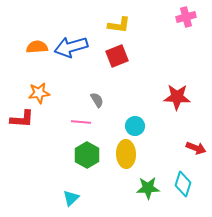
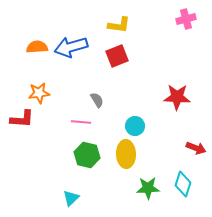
pink cross: moved 2 px down
green hexagon: rotated 15 degrees counterclockwise
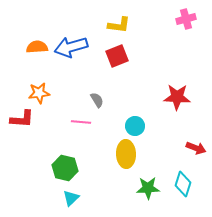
green hexagon: moved 22 px left, 13 px down
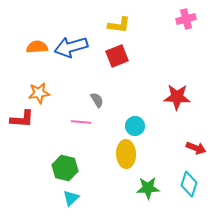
cyan diamond: moved 6 px right
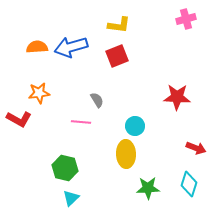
red L-shape: moved 3 px left; rotated 25 degrees clockwise
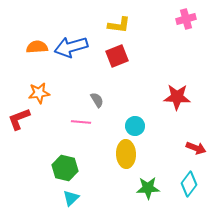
red L-shape: rotated 130 degrees clockwise
cyan diamond: rotated 20 degrees clockwise
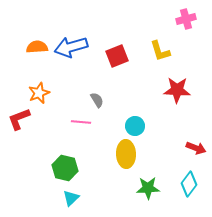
yellow L-shape: moved 41 px right, 26 px down; rotated 65 degrees clockwise
orange star: rotated 15 degrees counterclockwise
red star: moved 7 px up
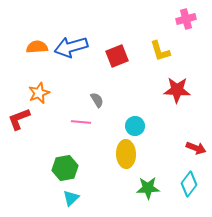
green hexagon: rotated 25 degrees counterclockwise
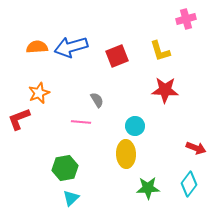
red star: moved 12 px left
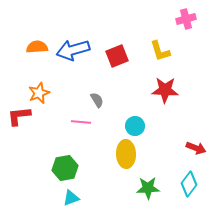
blue arrow: moved 2 px right, 3 px down
red L-shape: moved 3 px up; rotated 15 degrees clockwise
cyan triangle: rotated 24 degrees clockwise
